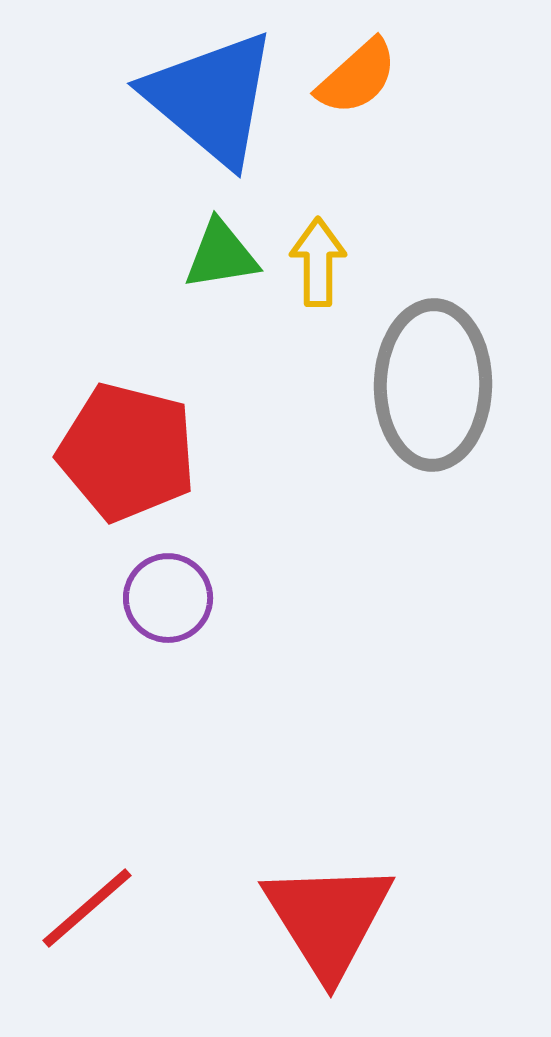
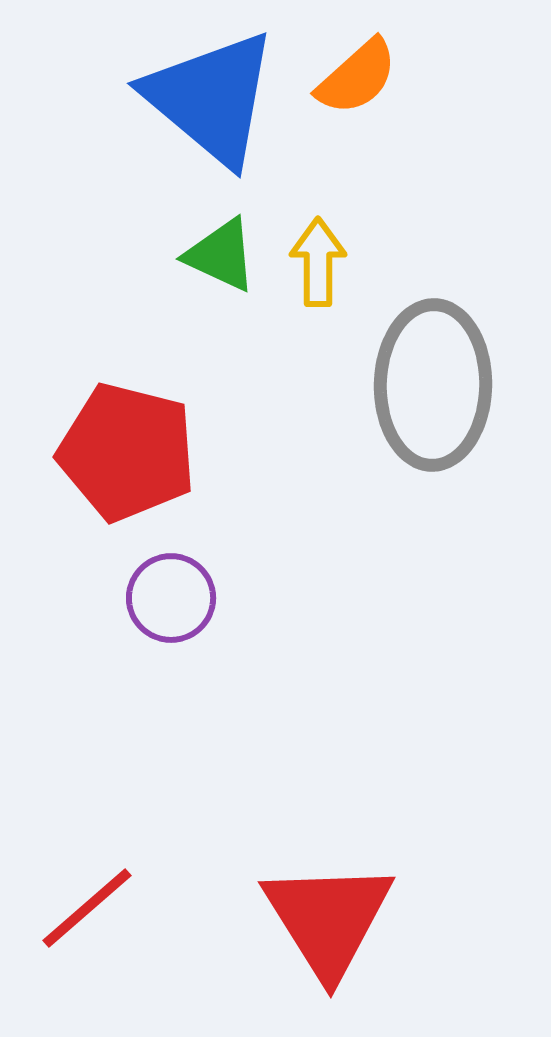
green triangle: rotated 34 degrees clockwise
purple circle: moved 3 px right
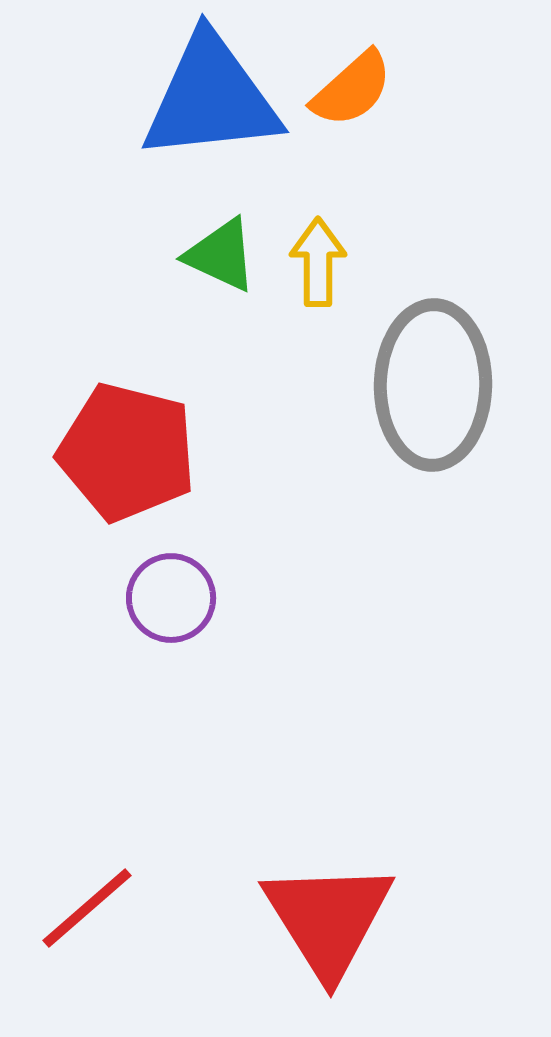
orange semicircle: moved 5 px left, 12 px down
blue triangle: rotated 46 degrees counterclockwise
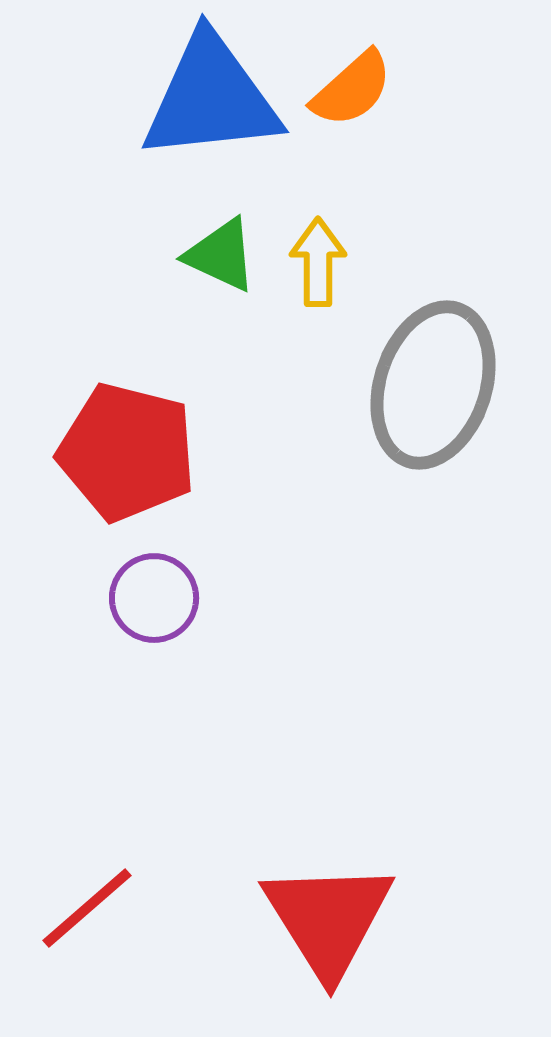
gray ellipse: rotated 17 degrees clockwise
purple circle: moved 17 px left
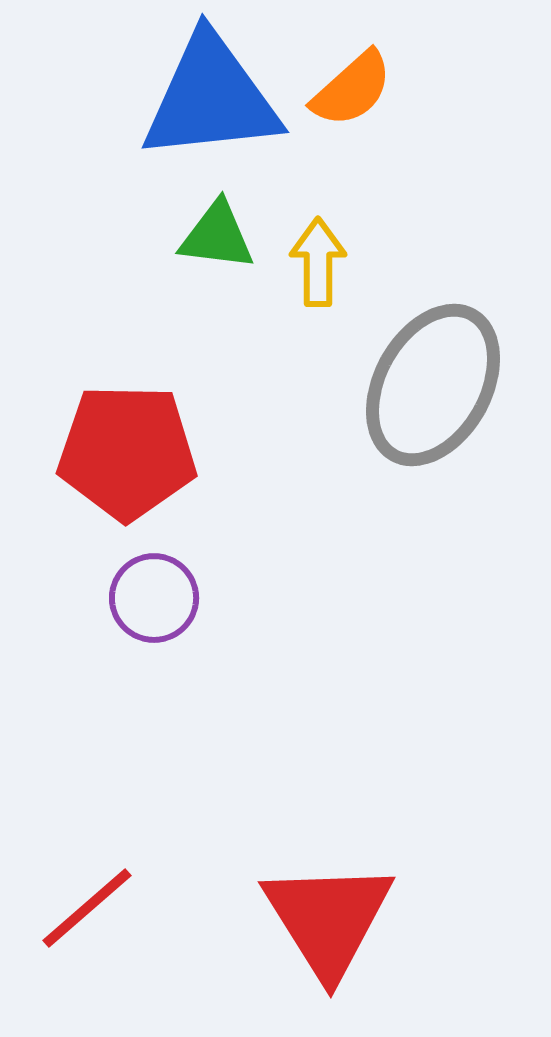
green triangle: moved 4 px left, 19 px up; rotated 18 degrees counterclockwise
gray ellipse: rotated 11 degrees clockwise
red pentagon: rotated 13 degrees counterclockwise
